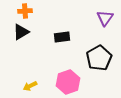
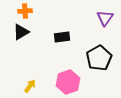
yellow arrow: rotated 152 degrees clockwise
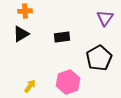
black triangle: moved 2 px down
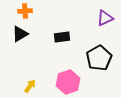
purple triangle: rotated 30 degrees clockwise
black triangle: moved 1 px left
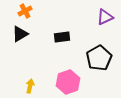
orange cross: rotated 24 degrees counterclockwise
purple triangle: moved 1 px up
yellow arrow: rotated 24 degrees counterclockwise
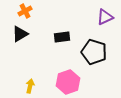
black pentagon: moved 5 px left, 6 px up; rotated 25 degrees counterclockwise
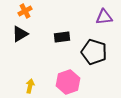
purple triangle: moved 1 px left; rotated 18 degrees clockwise
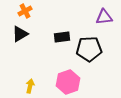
black pentagon: moved 5 px left, 3 px up; rotated 20 degrees counterclockwise
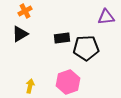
purple triangle: moved 2 px right
black rectangle: moved 1 px down
black pentagon: moved 3 px left, 1 px up
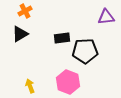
black pentagon: moved 1 px left, 3 px down
pink hexagon: rotated 20 degrees counterclockwise
yellow arrow: rotated 32 degrees counterclockwise
